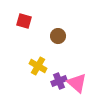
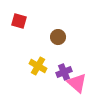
red square: moved 5 px left
brown circle: moved 1 px down
purple cross: moved 5 px right, 9 px up
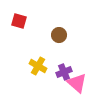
brown circle: moved 1 px right, 2 px up
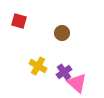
brown circle: moved 3 px right, 2 px up
purple cross: rotated 14 degrees counterclockwise
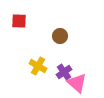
red square: rotated 14 degrees counterclockwise
brown circle: moved 2 px left, 3 px down
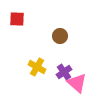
red square: moved 2 px left, 2 px up
yellow cross: moved 1 px left, 1 px down
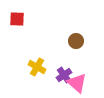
brown circle: moved 16 px right, 5 px down
purple cross: moved 3 px down
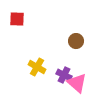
purple cross: rotated 28 degrees counterclockwise
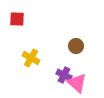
brown circle: moved 5 px down
yellow cross: moved 6 px left, 9 px up
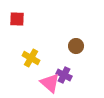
pink triangle: moved 27 px left
